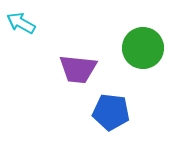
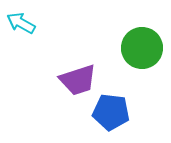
green circle: moved 1 px left
purple trapezoid: moved 11 px down; rotated 24 degrees counterclockwise
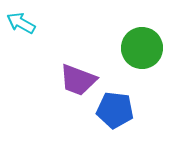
purple trapezoid: rotated 39 degrees clockwise
blue pentagon: moved 4 px right, 2 px up
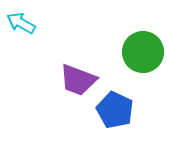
green circle: moved 1 px right, 4 px down
blue pentagon: rotated 18 degrees clockwise
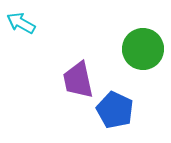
green circle: moved 3 px up
purple trapezoid: rotated 57 degrees clockwise
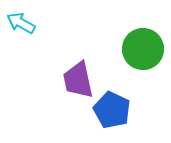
blue pentagon: moved 3 px left
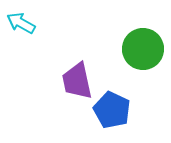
purple trapezoid: moved 1 px left, 1 px down
